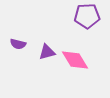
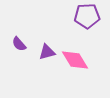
purple semicircle: moved 1 px right; rotated 35 degrees clockwise
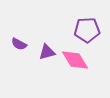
purple pentagon: moved 14 px down
purple semicircle: rotated 21 degrees counterclockwise
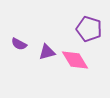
purple pentagon: moved 2 px right, 1 px up; rotated 20 degrees clockwise
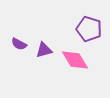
purple triangle: moved 3 px left, 2 px up
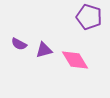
purple pentagon: moved 12 px up
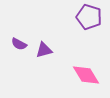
pink diamond: moved 11 px right, 15 px down
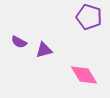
purple semicircle: moved 2 px up
pink diamond: moved 2 px left
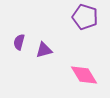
purple pentagon: moved 4 px left
purple semicircle: rotated 77 degrees clockwise
